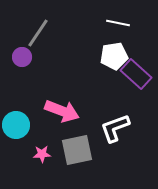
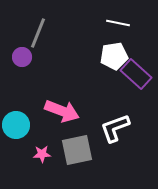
gray line: rotated 12 degrees counterclockwise
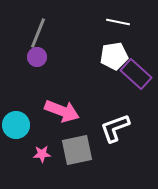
white line: moved 1 px up
purple circle: moved 15 px right
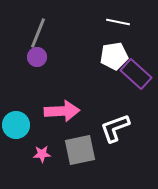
pink arrow: rotated 24 degrees counterclockwise
gray square: moved 3 px right
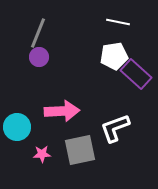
purple circle: moved 2 px right
cyan circle: moved 1 px right, 2 px down
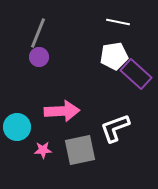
pink star: moved 1 px right, 4 px up
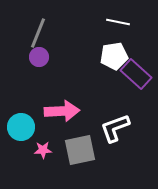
cyan circle: moved 4 px right
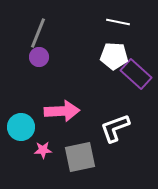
white pentagon: rotated 12 degrees clockwise
gray square: moved 7 px down
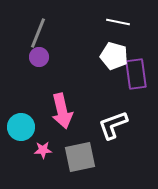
white pentagon: rotated 12 degrees clockwise
purple rectangle: rotated 40 degrees clockwise
pink arrow: rotated 80 degrees clockwise
white L-shape: moved 2 px left, 3 px up
